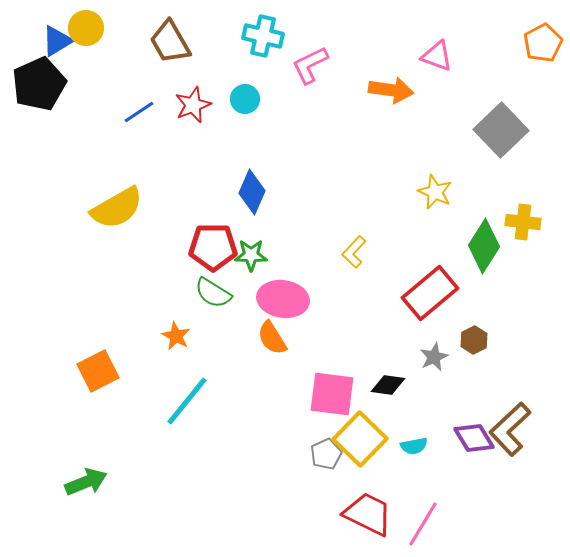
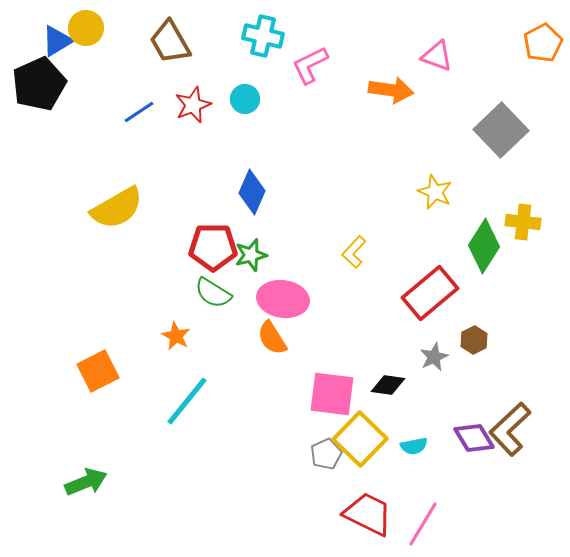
green star: rotated 16 degrees counterclockwise
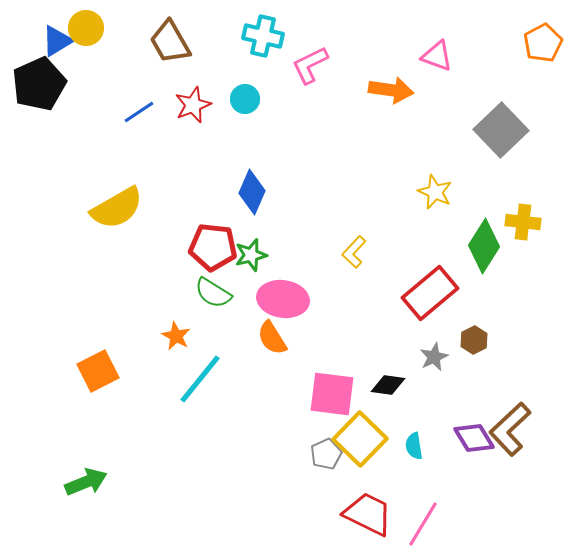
red pentagon: rotated 6 degrees clockwise
cyan line: moved 13 px right, 22 px up
cyan semicircle: rotated 92 degrees clockwise
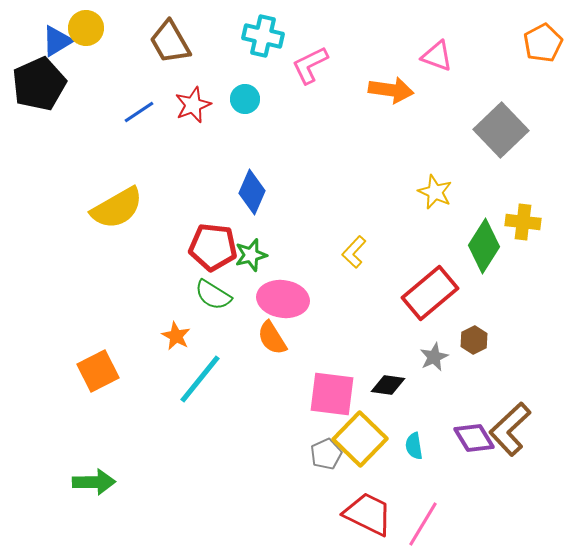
green semicircle: moved 2 px down
green arrow: moved 8 px right; rotated 21 degrees clockwise
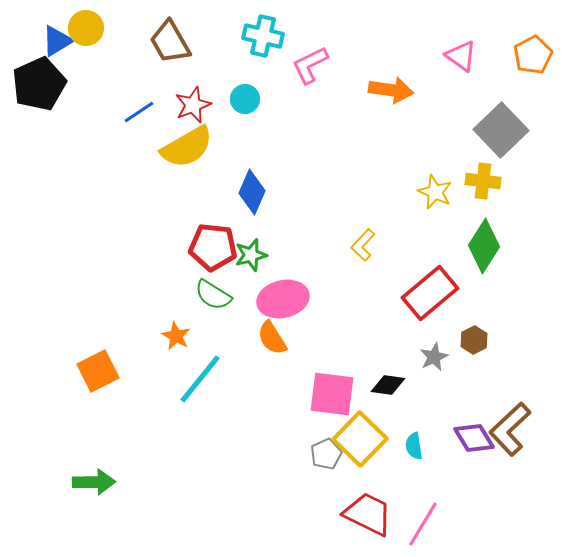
orange pentagon: moved 10 px left, 12 px down
pink triangle: moved 24 px right; rotated 16 degrees clockwise
yellow semicircle: moved 70 px right, 61 px up
yellow cross: moved 40 px left, 41 px up
yellow L-shape: moved 9 px right, 7 px up
pink ellipse: rotated 21 degrees counterclockwise
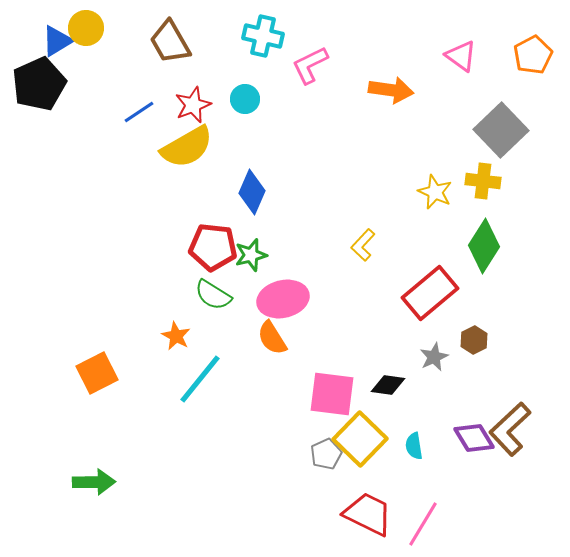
orange square: moved 1 px left, 2 px down
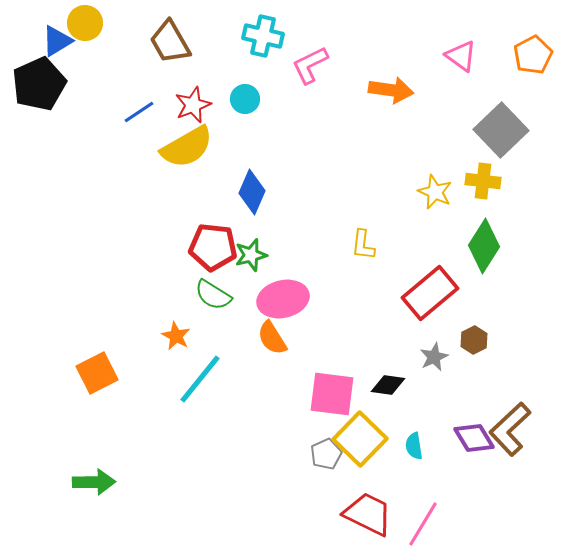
yellow circle: moved 1 px left, 5 px up
yellow L-shape: rotated 36 degrees counterclockwise
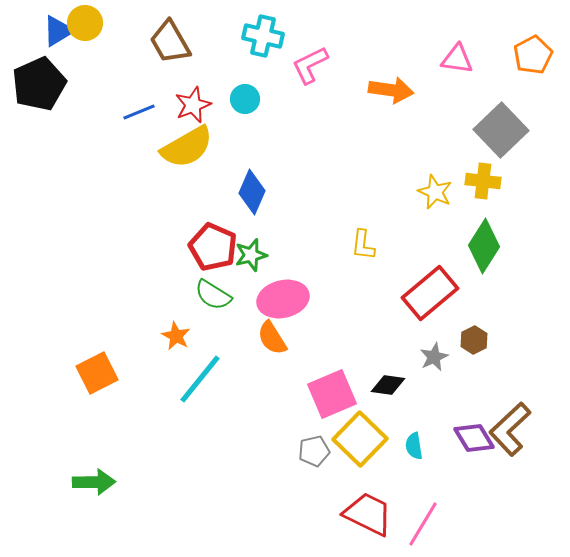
blue triangle: moved 1 px right, 10 px up
pink triangle: moved 4 px left, 3 px down; rotated 28 degrees counterclockwise
blue line: rotated 12 degrees clockwise
red pentagon: rotated 18 degrees clockwise
pink square: rotated 30 degrees counterclockwise
gray pentagon: moved 12 px left, 3 px up; rotated 12 degrees clockwise
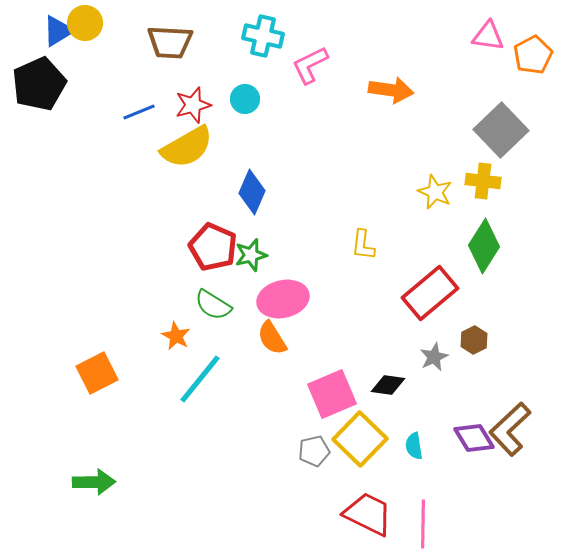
brown trapezoid: rotated 57 degrees counterclockwise
pink triangle: moved 31 px right, 23 px up
red star: rotated 6 degrees clockwise
green semicircle: moved 10 px down
pink line: rotated 30 degrees counterclockwise
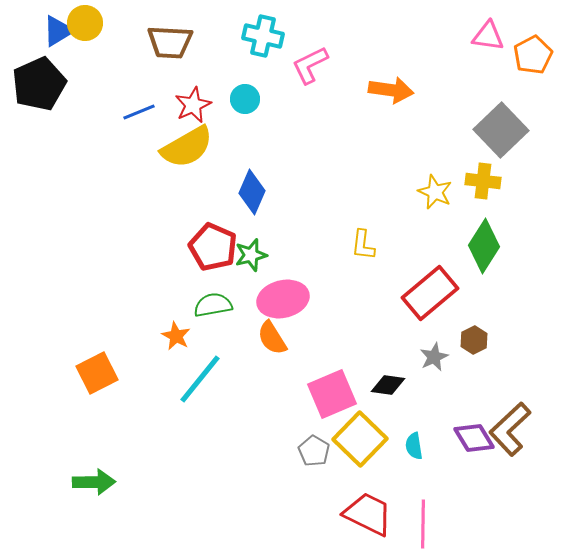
red star: rotated 9 degrees counterclockwise
green semicircle: rotated 138 degrees clockwise
gray pentagon: rotated 28 degrees counterclockwise
